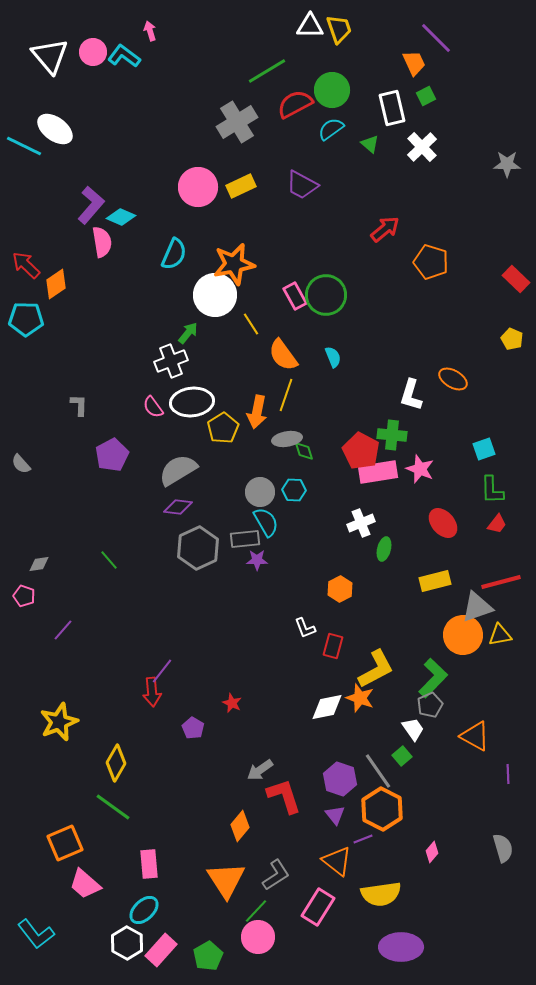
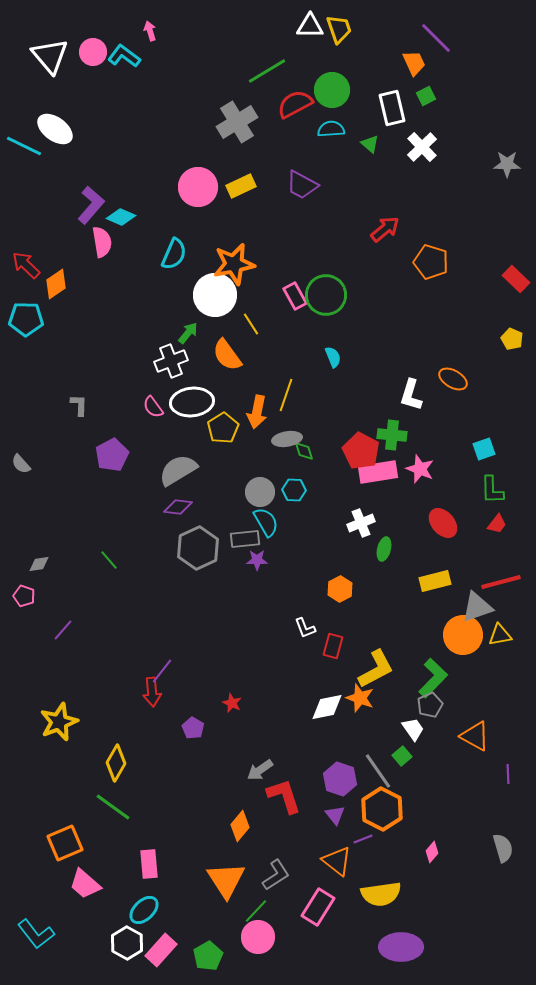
cyan semicircle at (331, 129): rotated 32 degrees clockwise
orange semicircle at (283, 355): moved 56 px left
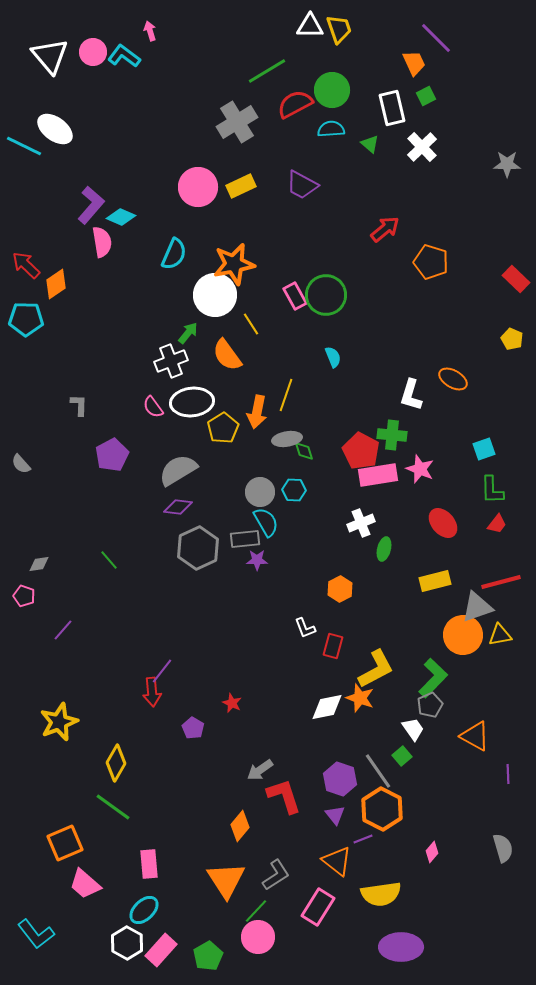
pink rectangle at (378, 472): moved 3 px down
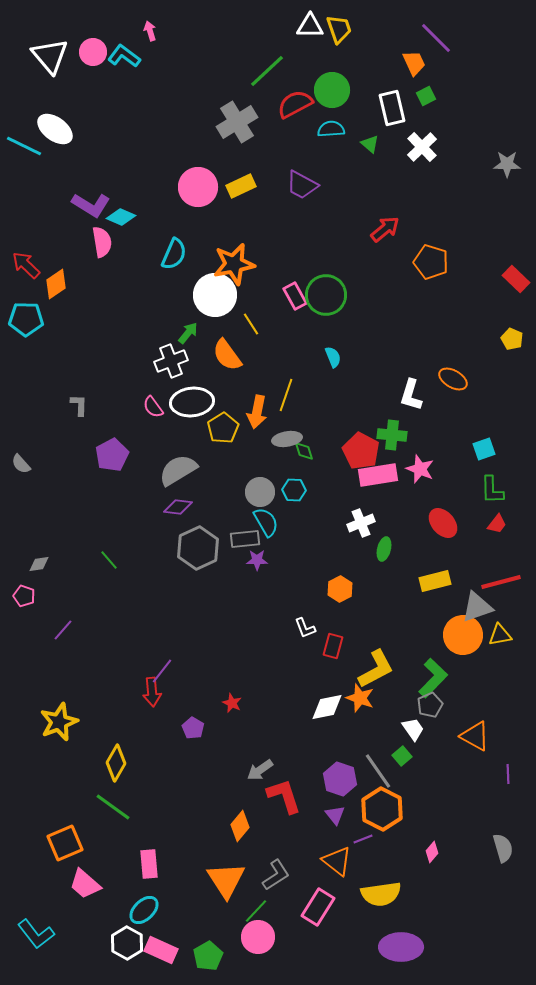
green line at (267, 71): rotated 12 degrees counterclockwise
purple L-shape at (91, 205): rotated 81 degrees clockwise
pink rectangle at (161, 950): rotated 72 degrees clockwise
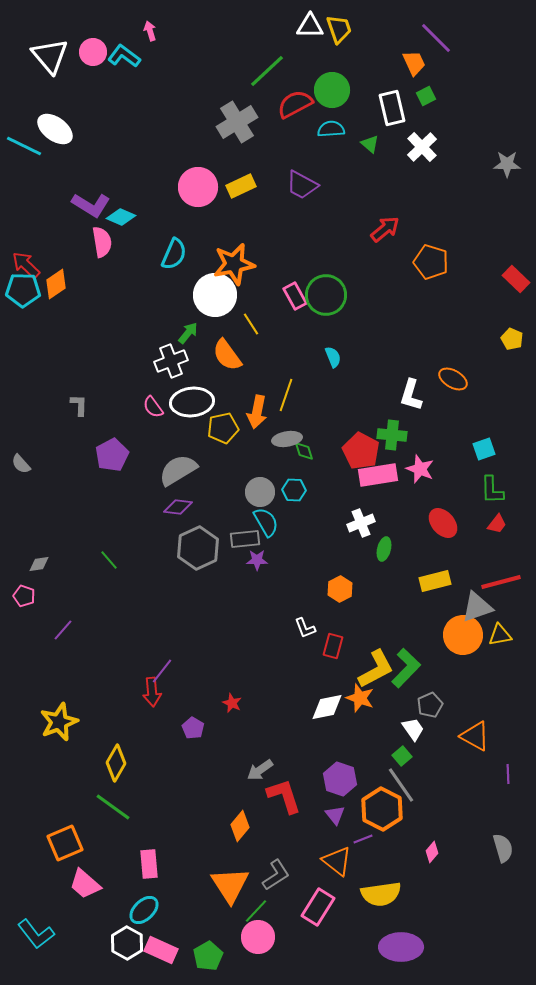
cyan pentagon at (26, 319): moved 3 px left, 29 px up
yellow pentagon at (223, 428): rotated 20 degrees clockwise
green L-shape at (433, 678): moved 27 px left, 10 px up
gray line at (378, 771): moved 23 px right, 14 px down
orange triangle at (226, 880): moved 4 px right, 5 px down
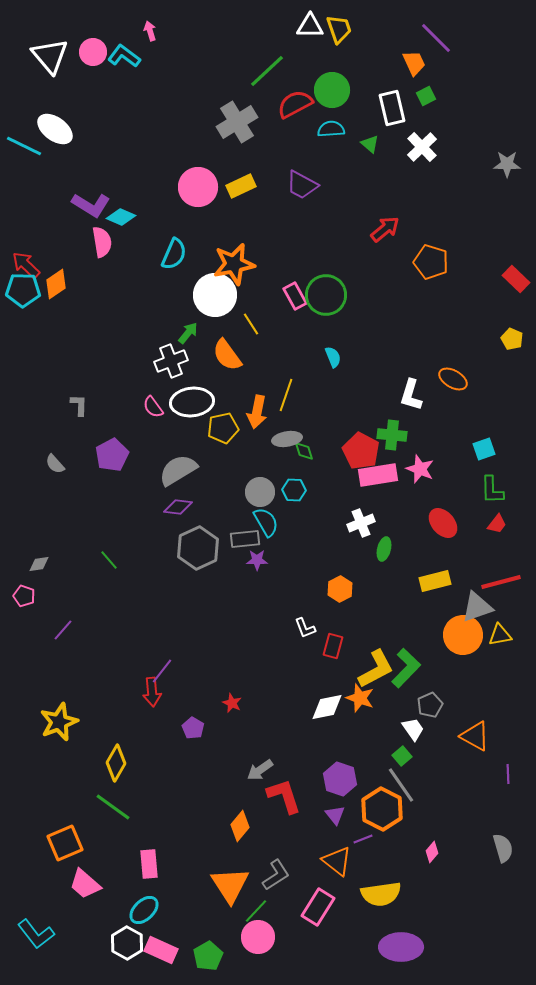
gray semicircle at (21, 464): moved 34 px right
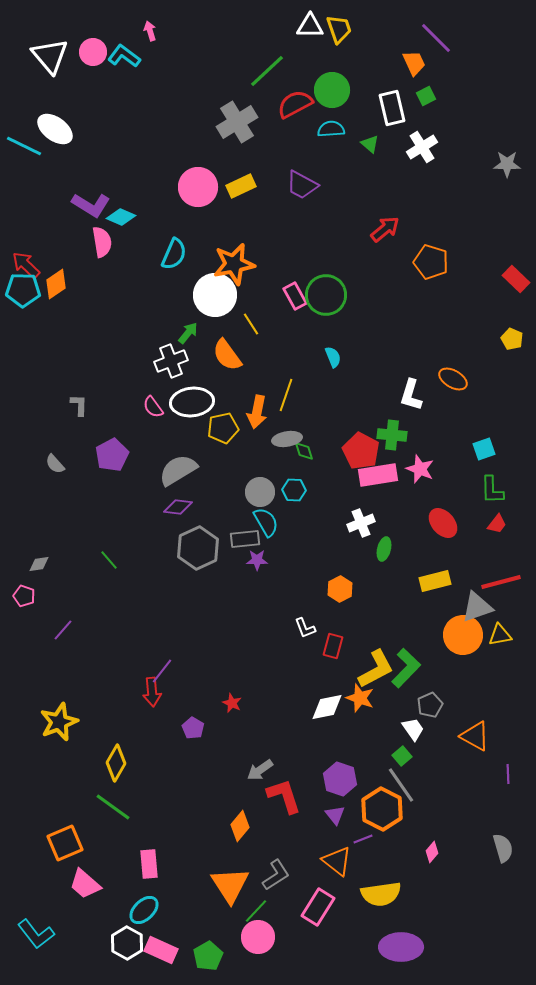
white cross at (422, 147): rotated 12 degrees clockwise
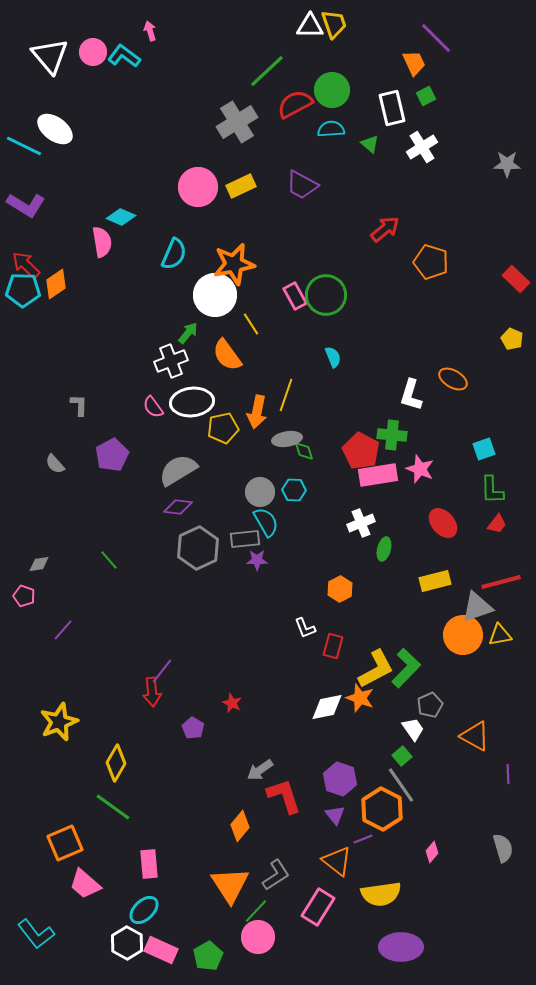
yellow trapezoid at (339, 29): moved 5 px left, 5 px up
purple L-shape at (91, 205): moved 65 px left
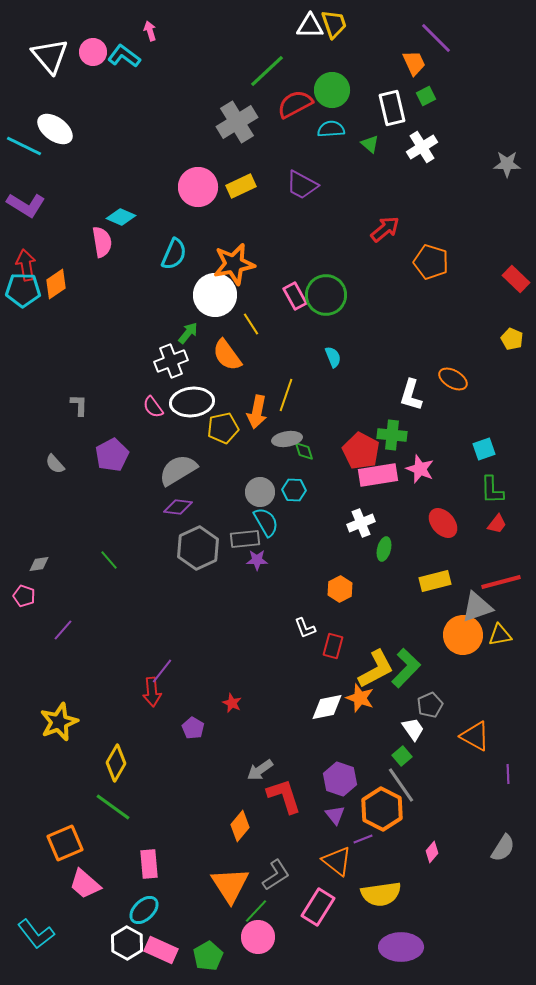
red arrow at (26, 265): rotated 36 degrees clockwise
gray semicircle at (503, 848): rotated 48 degrees clockwise
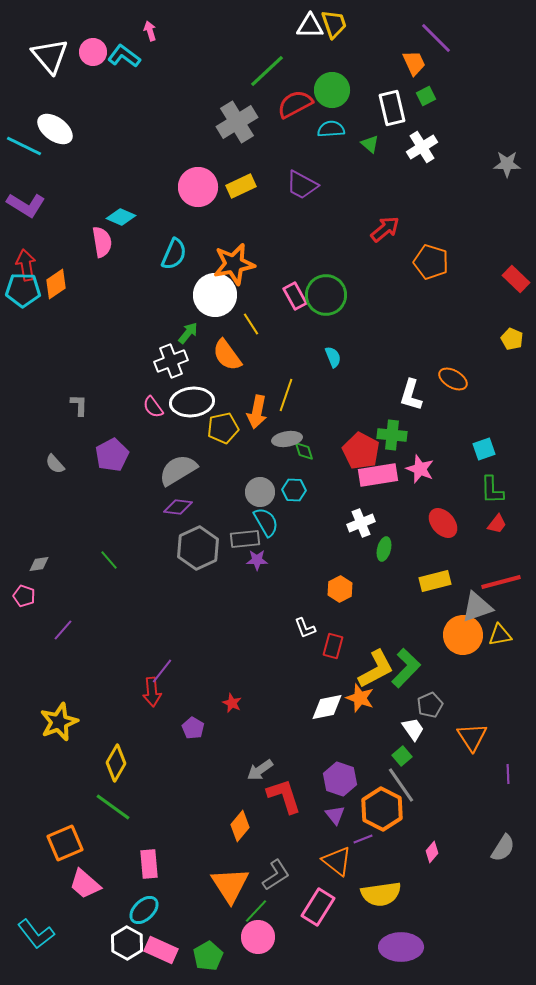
orange triangle at (475, 736): moved 3 px left, 1 px down; rotated 28 degrees clockwise
